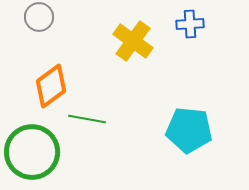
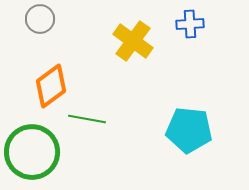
gray circle: moved 1 px right, 2 px down
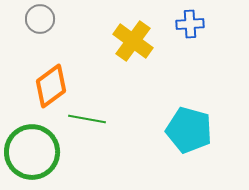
cyan pentagon: rotated 9 degrees clockwise
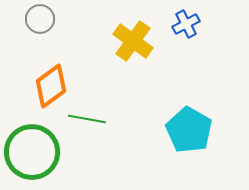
blue cross: moved 4 px left; rotated 24 degrees counterclockwise
cyan pentagon: rotated 15 degrees clockwise
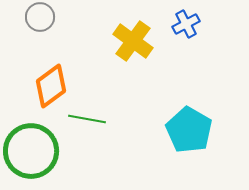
gray circle: moved 2 px up
green circle: moved 1 px left, 1 px up
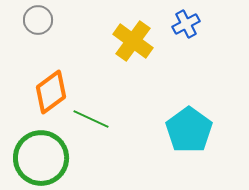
gray circle: moved 2 px left, 3 px down
orange diamond: moved 6 px down
green line: moved 4 px right; rotated 15 degrees clockwise
cyan pentagon: rotated 6 degrees clockwise
green circle: moved 10 px right, 7 px down
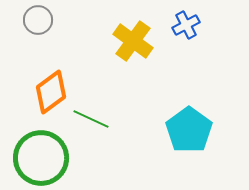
blue cross: moved 1 px down
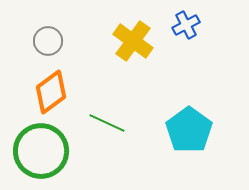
gray circle: moved 10 px right, 21 px down
green line: moved 16 px right, 4 px down
green circle: moved 7 px up
